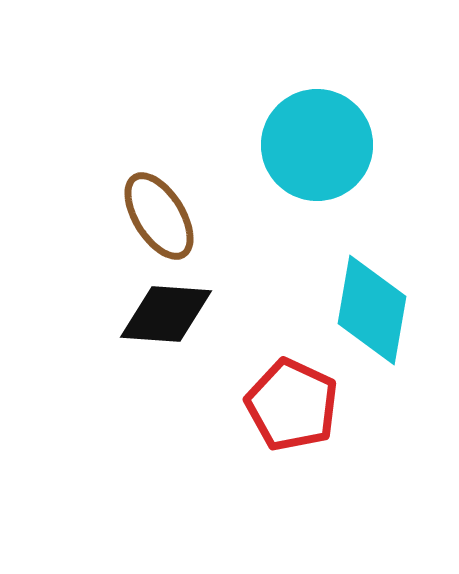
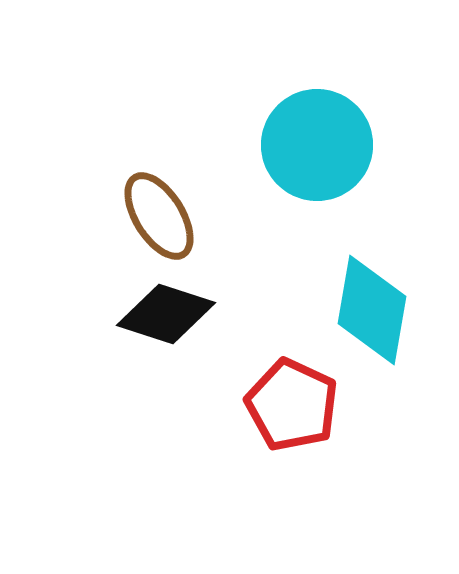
black diamond: rotated 14 degrees clockwise
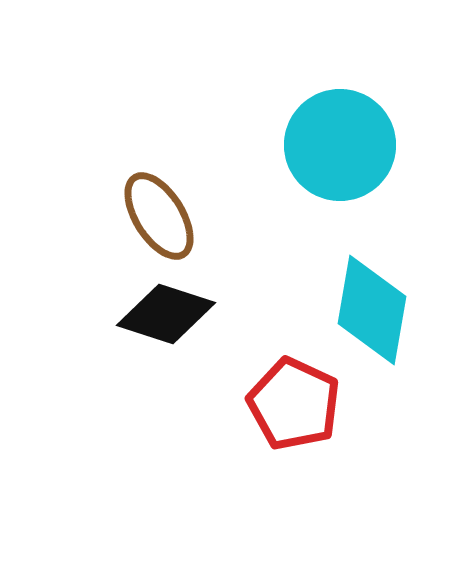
cyan circle: moved 23 px right
red pentagon: moved 2 px right, 1 px up
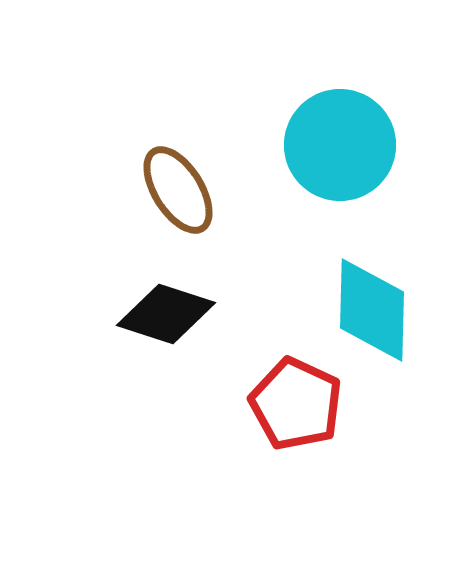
brown ellipse: moved 19 px right, 26 px up
cyan diamond: rotated 8 degrees counterclockwise
red pentagon: moved 2 px right
